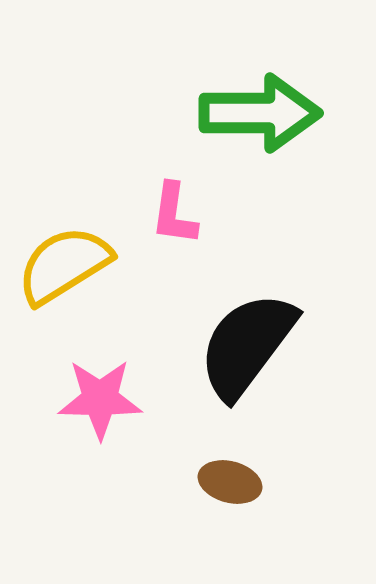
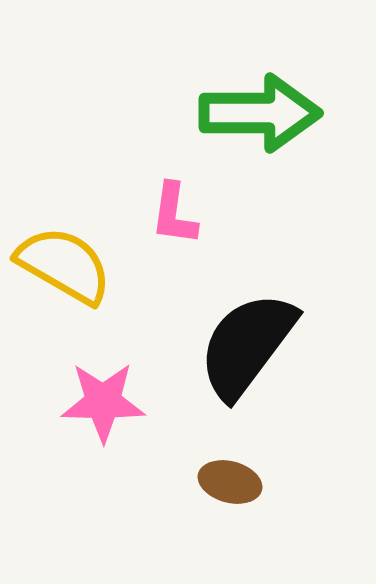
yellow semicircle: rotated 62 degrees clockwise
pink star: moved 3 px right, 3 px down
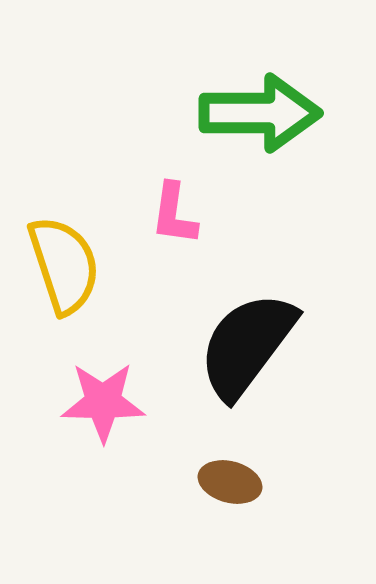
yellow semicircle: rotated 42 degrees clockwise
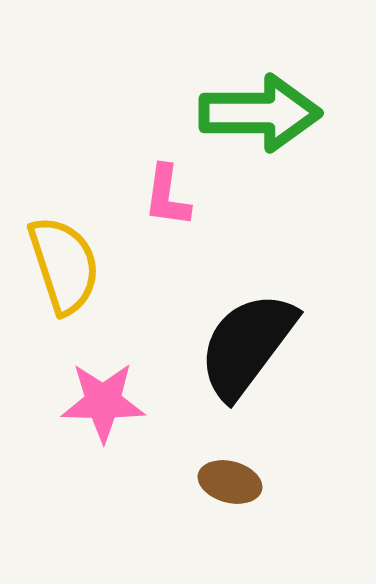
pink L-shape: moved 7 px left, 18 px up
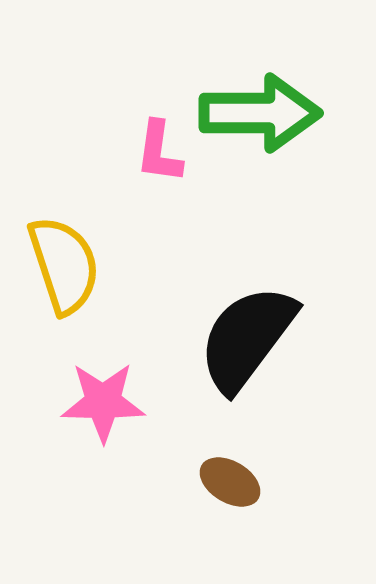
pink L-shape: moved 8 px left, 44 px up
black semicircle: moved 7 px up
brown ellipse: rotated 16 degrees clockwise
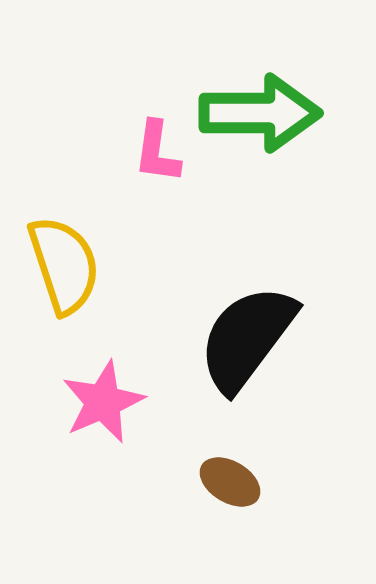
pink L-shape: moved 2 px left
pink star: rotated 24 degrees counterclockwise
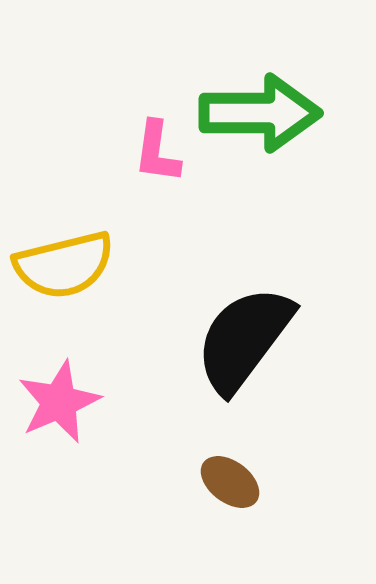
yellow semicircle: rotated 94 degrees clockwise
black semicircle: moved 3 px left, 1 px down
pink star: moved 44 px left
brown ellipse: rotated 6 degrees clockwise
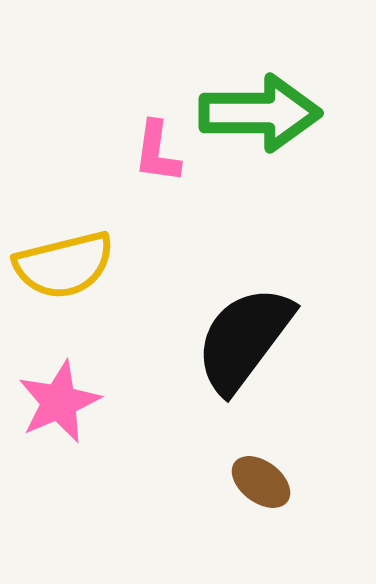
brown ellipse: moved 31 px right
